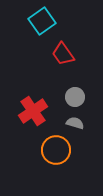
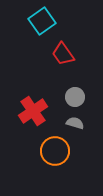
orange circle: moved 1 px left, 1 px down
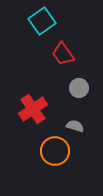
gray circle: moved 4 px right, 9 px up
red cross: moved 2 px up
gray semicircle: moved 3 px down
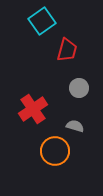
red trapezoid: moved 4 px right, 4 px up; rotated 130 degrees counterclockwise
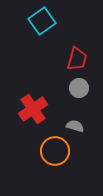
red trapezoid: moved 10 px right, 9 px down
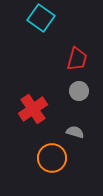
cyan square: moved 1 px left, 3 px up; rotated 20 degrees counterclockwise
gray circle: moved 3 px down
gray semicircle: moved 6 px down
orange circle: moved 3 px left, 7 px down
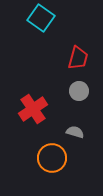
red trapezoid: moved 1 px right, 1 px up
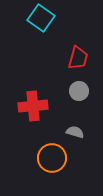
red cross: moved 3 px up; rotated 28 degrees clockwise
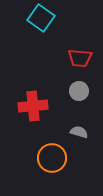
red trapezoid: moved 2 px right; rotated 80 degrees clockwise
gray semicircle: moved 4 px right
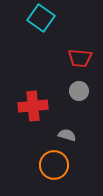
gray semicircle: moved 12 px left, 3 px down
orange circle: moved 2 px right, 7 px down
